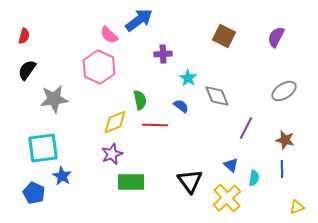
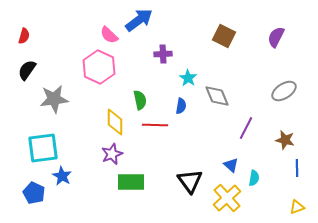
blue semicircle: rotated 63 degrees clockwise
yellow diamond: rotated 68 degrees counterclockwise
blue line: moved 15 px right, 1 px up
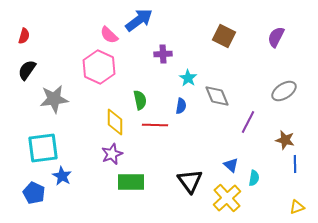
purple line: moved 2 px right, 6 px up
blue line: moved 2 px left, 4 px up
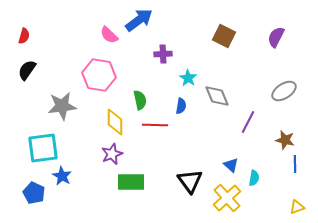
pink hexagon: moved 8 px down; rotated 16 degrees counterclockwise
gray star: moved 8 px right, 7 px down
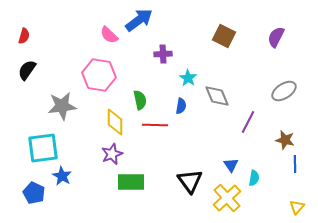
blue triangle: rotated 14 degrees clockwise
yellow triangle: rotated 28 degrees counterclockwise
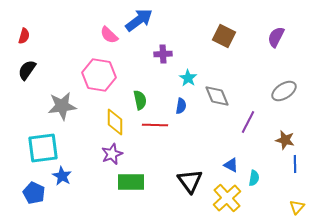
blue triangle: rotated 28 degrees counterclockwise
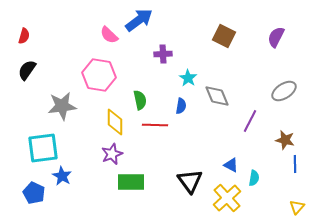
purple line: moved 2 px right, 1 px up
